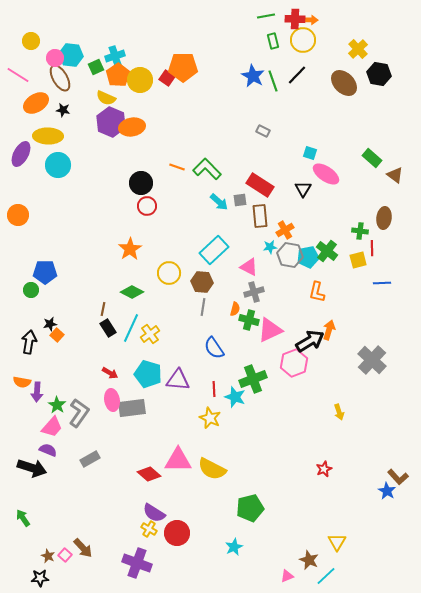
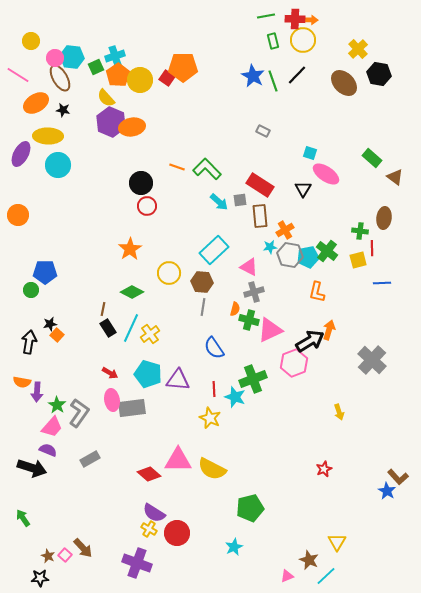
cyan hexagon at (71, 55): moved 1 px right, 2 px down
yellow semicircle at (106, 98): rotated 24 degrees clockwise
brown triangle at (395, 175): moved 2 px down
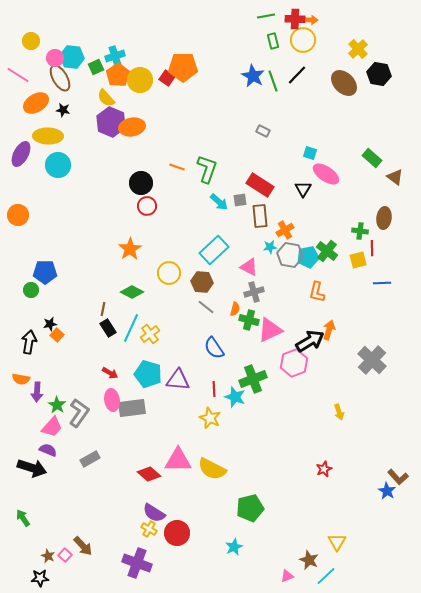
green L-shape at (207, 169): rotated 64 degrees clockwise
gray line at (203, 307): moved 3 px right; rotated 60 degrees counterclockwise
orange semicircle at (22, 382): moved 1 px left, 3 px up
brown arrow at (83, 548): moved 2 px up
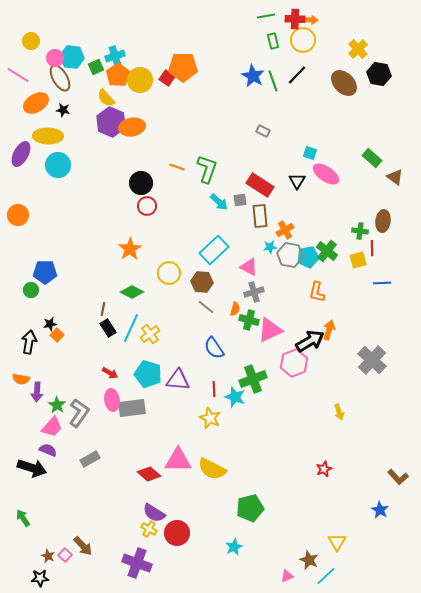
black triangle at (303, 189): moved 6 px left, 8 px up
brown ellipse at (384, 218): moved 1 px left, 3 px down
blue star at (387, 491): moved 7 px left, 19 px down
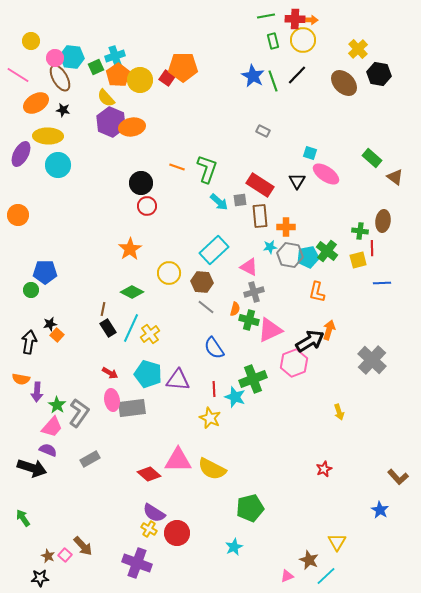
orange cross at (285, 230): moved 1 px right, 3 px up; rotated 30 degrees clockwise
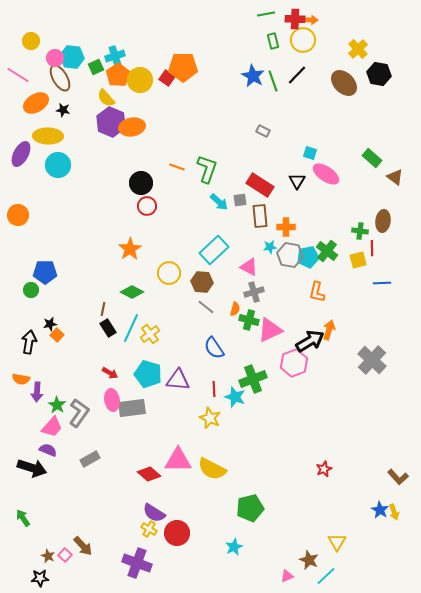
green line at (266, 16): moved 2 px up
yellow arrow at (339, 412): moved 55 px right, 100 px down
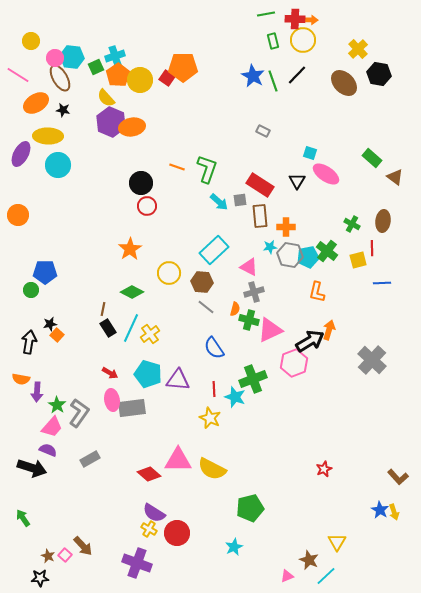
green cross at (360, 231): moved 8 px left, 7 px up; rotated 21 degrees clockwise
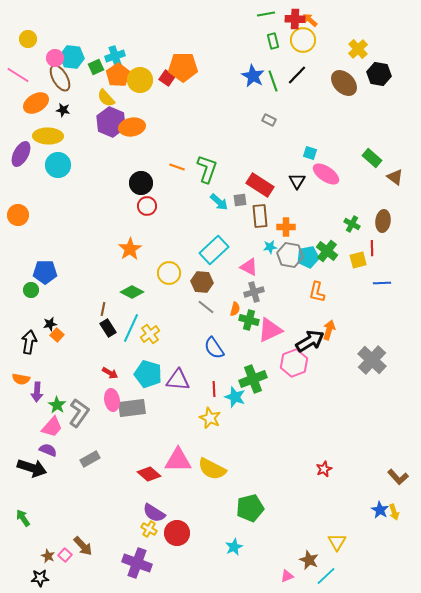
orange arrow at (310, 20): rotated 140 degrees counterclockwise
yellow circle at (31, 41): moved 3 px left, 2 px up
gray rectangle at (263, 131): moved 6 px right, 11 px up
